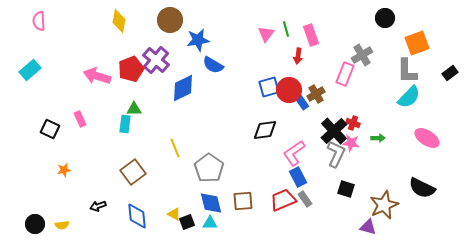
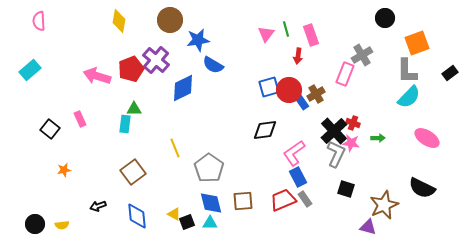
black square at (50, 129): rotated 12 degrees clockwise
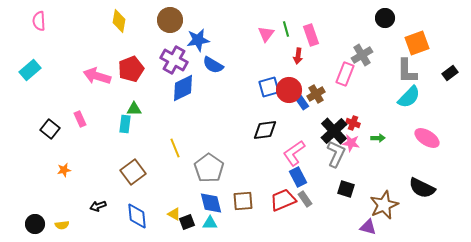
purple cross at (156, 60): moved 18 px right; rotated 12 degrees counterclockwise
